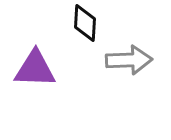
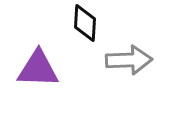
purple triangle: moved 3 px right
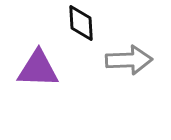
black diamond: moved 4 px left; rotated 6 degrees counterclockwise
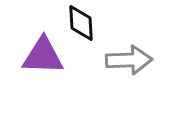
purple triangle: moved 5 px right, 13 px up
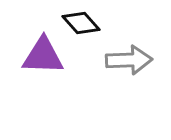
black diamond: rotated 39 degrees counterclockwise
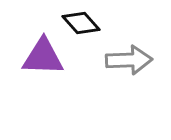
purple triangle: moved 1 px down
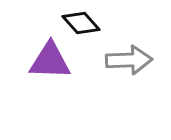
purple triangle: moved 7 px right, 4 px down
